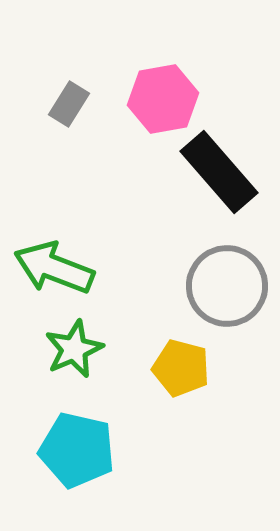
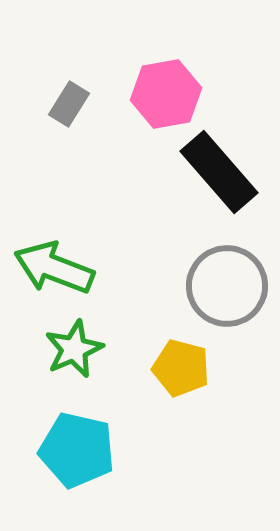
pink hexagon: moved 3 px right, 5 px up
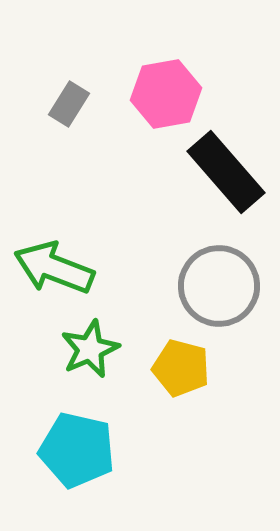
black rectangle: moved 7 px right
gray circle: moved 8 px left
green star: moved 16 px right
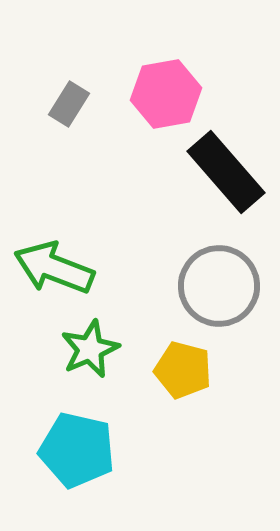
yellow pentagon: moved 2 px right, 2 px down
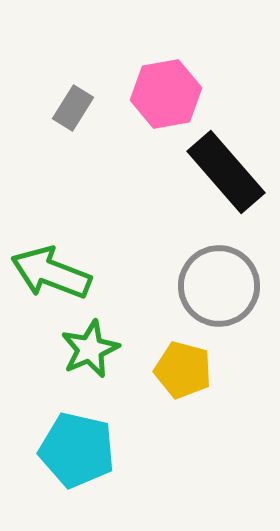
gray rectangle: moved 4 px right, 4 px down
green arrow: moved 3 px left, 5 px down
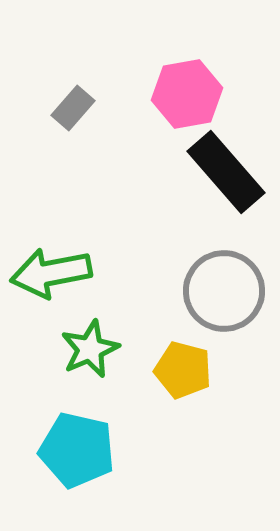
pink hexagon: moved 21 px right
gray rectangle: rotated 9 degrees clockwise
green arrow: rotated 32 degrees counterclockwise
gray circle: moved 5 px right, 5 px down
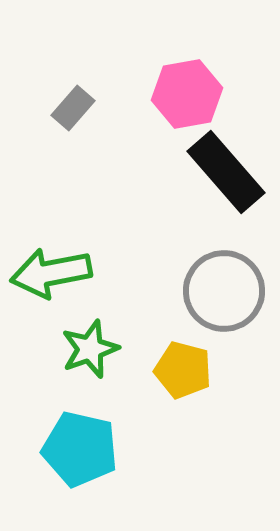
green star: rotated 4 degrees clockwise
cyan pentagon: moved 3 px right, 1 px up
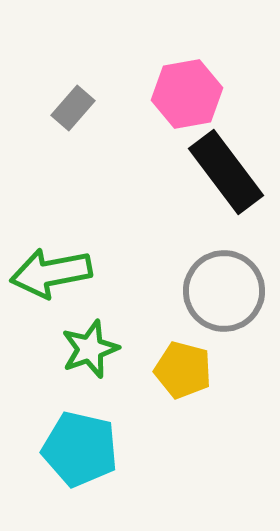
black rectangle: rotated 4 degrees clockwise
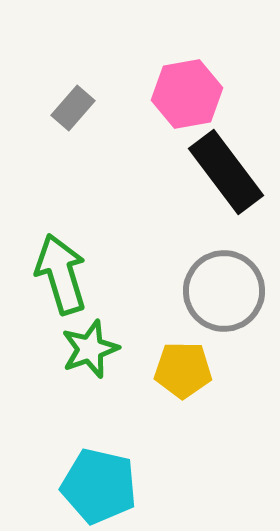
green arrow: moved 10 px right, 1 px down; rotated 84 degrees clockwise
yellow pentagon: rotated 14 degrees counterclockwise
cyan pentagon: moved 19 px right, 37 px down
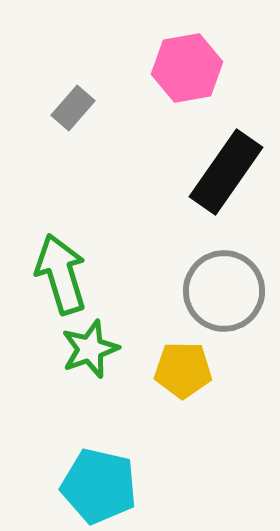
pink hexagon: moved 26 px up
black rectangle: rotated 72 degrees clockwise
